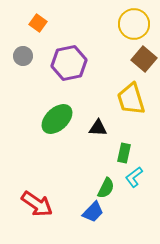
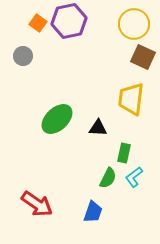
brown square: moved 1 px left, 2 px up; rotated 15 degrees counterclockwise
purple hexagon: moved 42 px up
yellow trapezoid: rotated 24 degrees clockwise
green semicircle: moved 2 px right, 10 px up
blue trapezoid: rotated 25 degrees counterclockwise
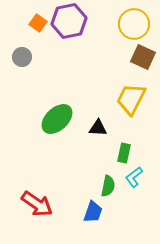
gray circle: moved 1 px left, 1 px down
yellow trapezoid: rotated 20 degrees clockwise
green semicircle: moved 8 px down; rotated 15 degrees counterclockwise
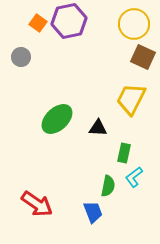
gray circle: moved 1 px left
blue trapezoid: rotated 40 degrees counterclockwise
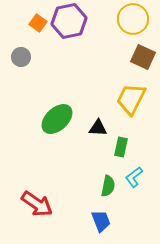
yellow circle: moved 1 px left, 5 px up
green rectangle: moved 3 px left, 6 px up
blue trapezoid: moved 8 px right, 9 px down
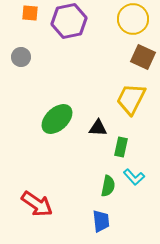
orange square: moved 8 px left, 10 px up; rotated 30 degrees counterclockwise
cyan L-shape: rotated 95 degrees counterclockwise
blue trapezoid: rotated 15 degrees clockwise
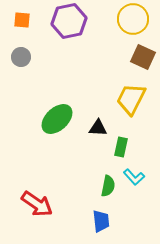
orange square: moved 8 px left, 7 px down
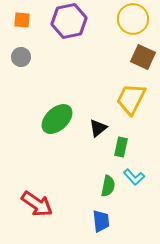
black triangle: rotated 42 degrees counterclockwise
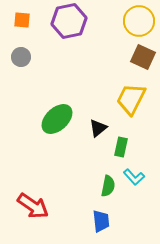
yellow circle: moved 6 px right, 2 px down
red arrow: moved 4 px left, 2 px down
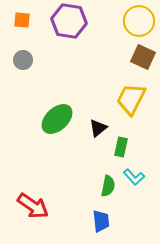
purple hexagon: rotated 20 degrees clockwise
gray circle: moved 2 px right, 3 px down
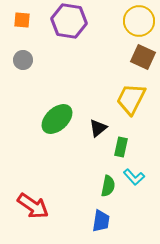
blue trapezoid: rotated 15 degrees clockwise
